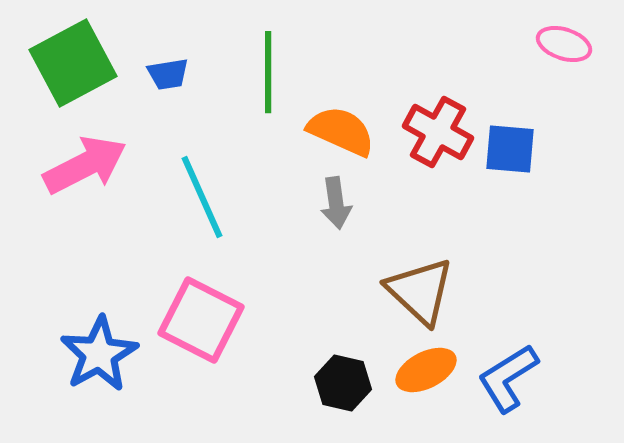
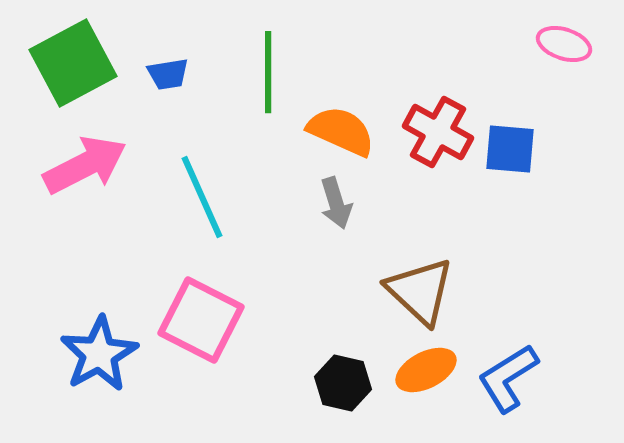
gray arrow: rotated 9 degrees counterclockwise
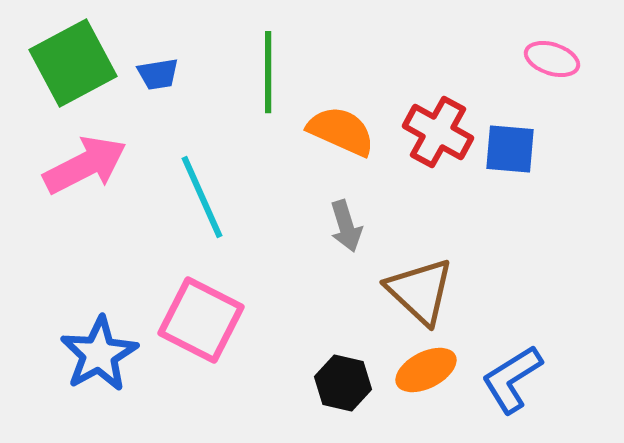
pink ellipse: moved 12 px left, 15 px down
blue trapezoid: moved 10 px left
gray arrow: moved 10 px right, 23 px down
blue L-shape: moved 4 px right, 1 px down
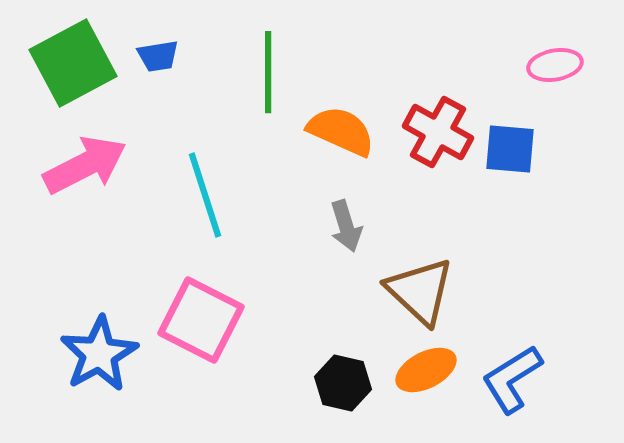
pink ellipse: moved 3 px right, 6 px down; rotated 28 degrees counterclockwise
blue trapezoid: moved 18 px up
cyan line: moved 3 px right, 2 px up; rotated 6 degrees clockwise
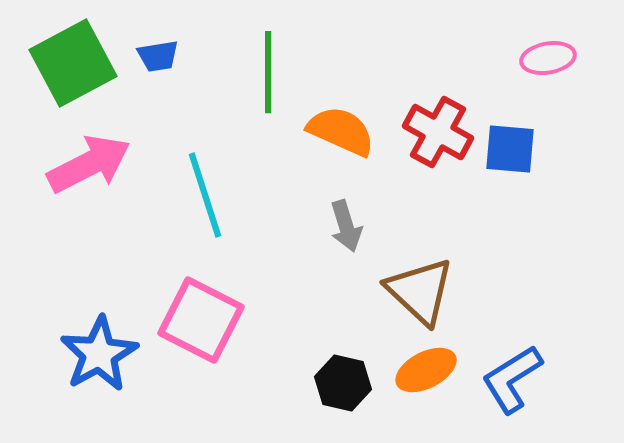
pink ellipse: moved 7 px left, 7 px up
pink arrow: moved 4 px right, 1 px up
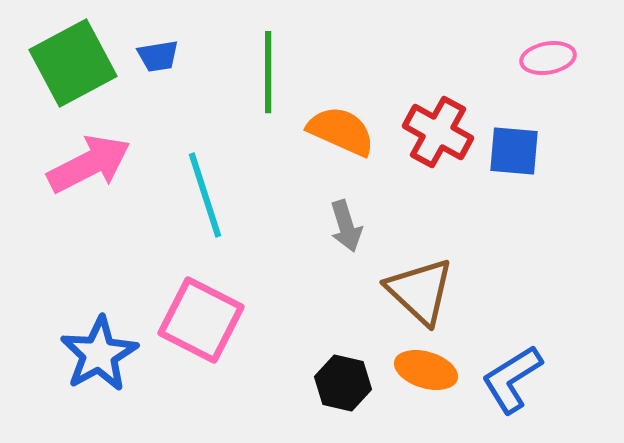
blue square: moved 4 px right, 2 px down
orange ellipse: rotated 44 degrees clockwise
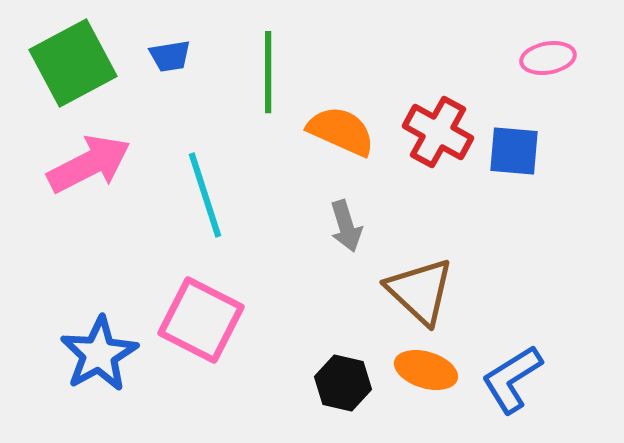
blue trapezoid: moved 12 px right
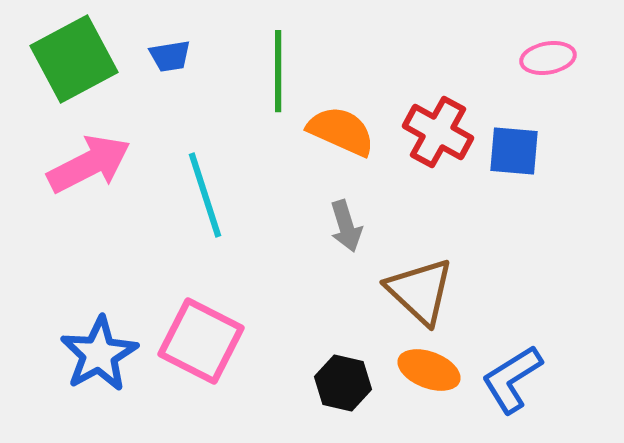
green square: moved 1 px right, 4 px up
green line: moved 10 px right, 1 px up
pink square: moved 21 px down
orange ellipse: moved 3 px right; rotated 4 degrees clockwise
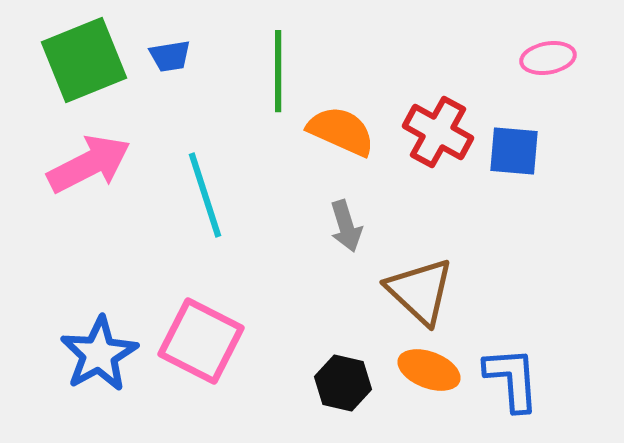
green square: moved 10 px right, 1 px down; rotated 6 degrees clockwise
blue L-shape: rotated 118 degrees clockwise
